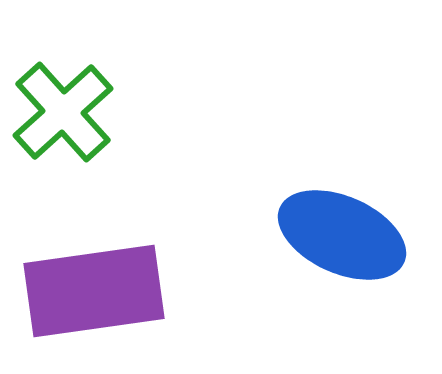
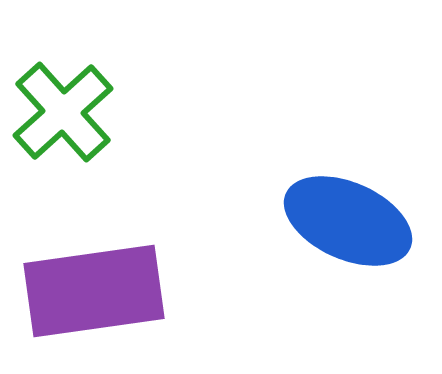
blue ellipse: moved 6 px right, 14 px up
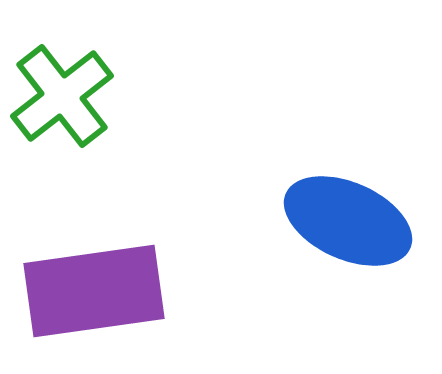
green cross: moved 1 px left, 16 px up; rotated 4 degrees clockwise
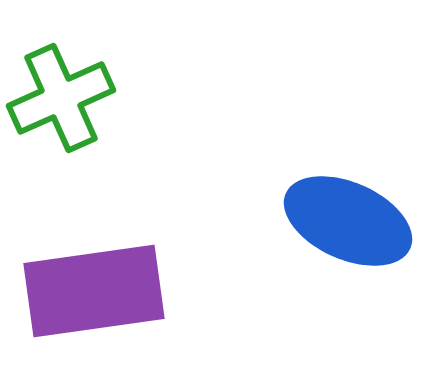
green cross: moved 1 px left, 2 px down; rotated 14 degrees clockwise
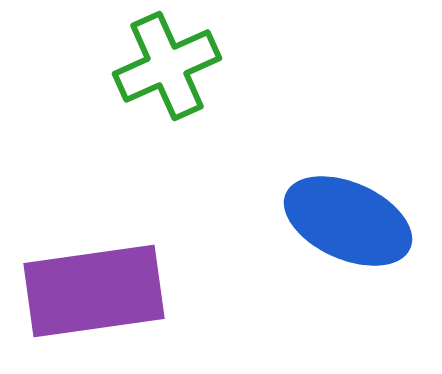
green cross: moved 106 px right, 32 px up
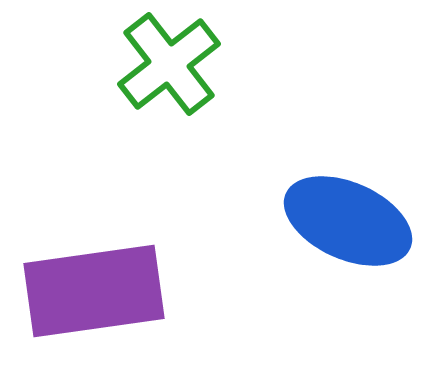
green cross: moved 2 px right, 2 px up; rotated 14 degrees counterclockwise
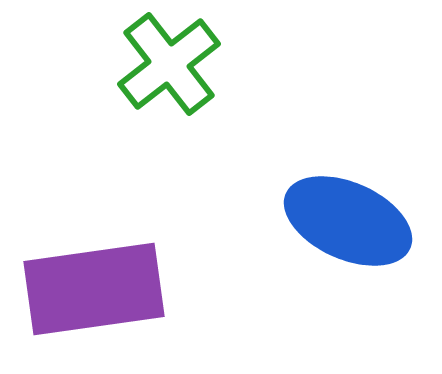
purple rectangle: moved 2 px up
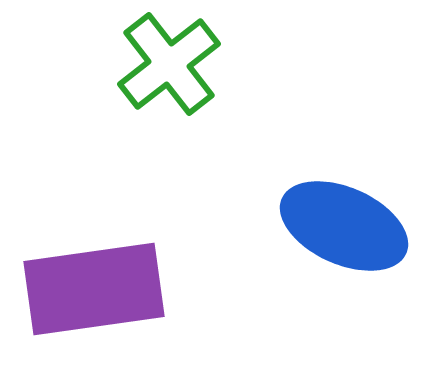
blue ellipse: moved 4 px left, 5 px down
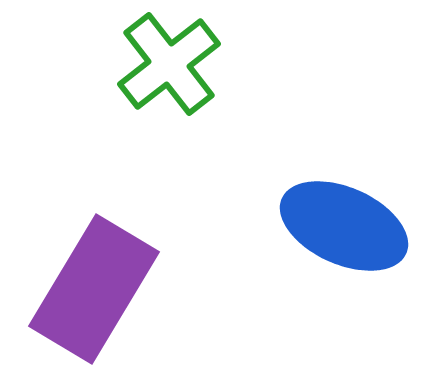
purple rectangle: rotated 51 degrees counterclockwise
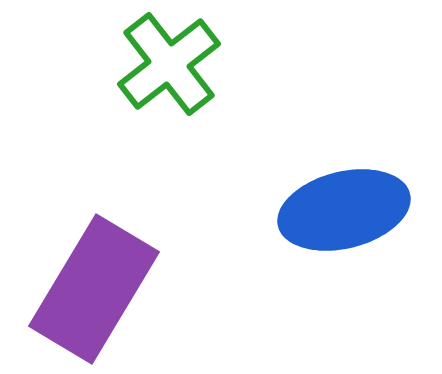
blue ellipse: moved 16 px up; rotated 38 degrees counterclockwise
